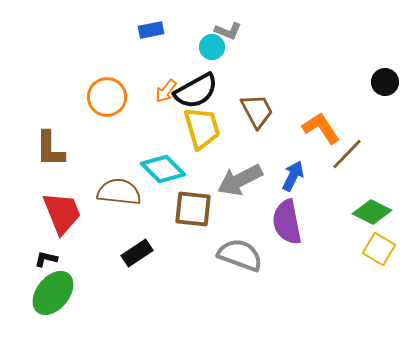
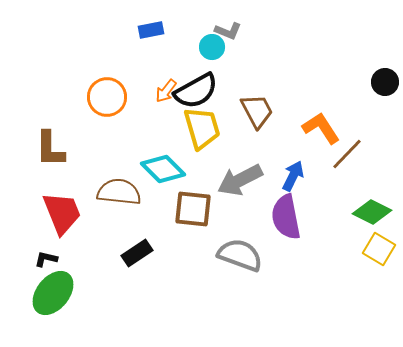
purple semicircle: moved 1 px left, 5 px up
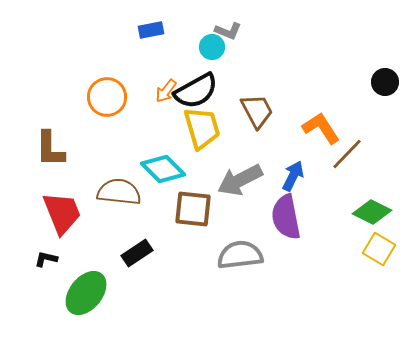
gray semicircle: rotated 27 degrees counterclockwise
green ellipse: moved 33 px right
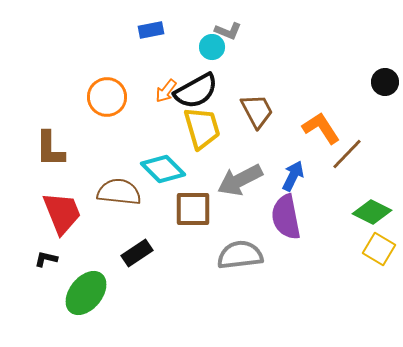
brown square: rotated 6 degrees counterclockwise
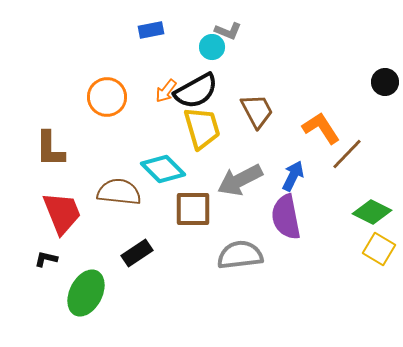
green ellipse: rotated 12 degrees counterclockwise
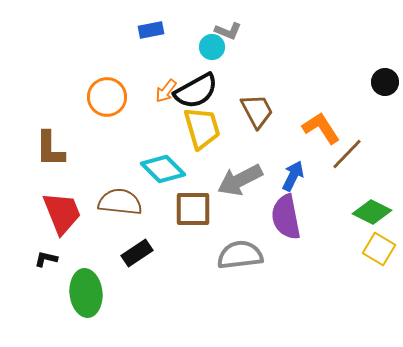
brown semicircle: moved 1 px right, 10 px down
green ellipse: rotated 33 degrees counterclockwise
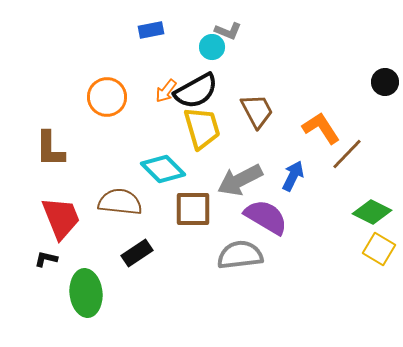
red trapezoid: moved 1 px left, 5 px down
purple semicircle: moved 20 px left; rotated 132 degrees clockwise
